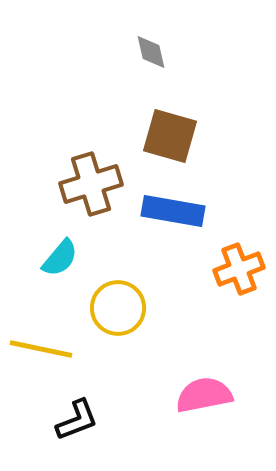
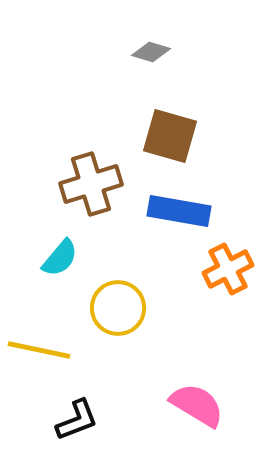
gray diamond: rotated 60 degrees counterclockwise
blue rectangle: moved 6 px right
orange cross: moved 11 px left; rotated 6 degrees counterclockwise
yellow line: moved 2 px left, 1 px down
pink semicircle: moved 7 px left, 10 px down; rotated 42 degrees clockwise
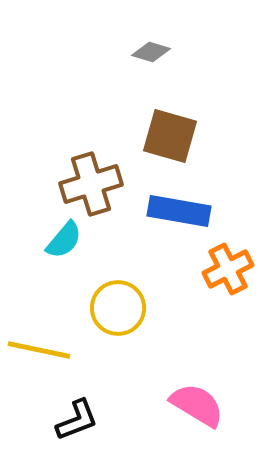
cyan semicircle: moved 4 px right, 18 px up
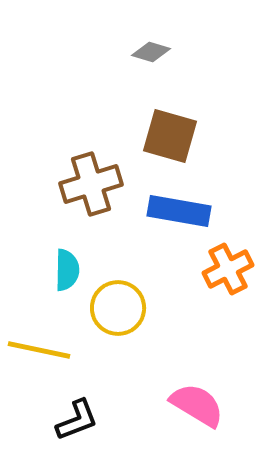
cyan semicircle: moved 3 px right, 30 px down; rotated 39 degrees counterclockwise
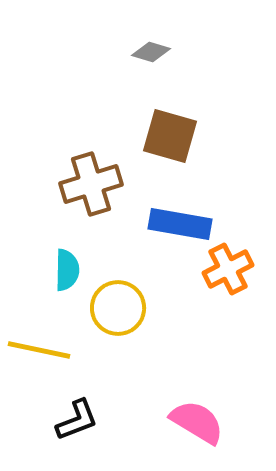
blue rectangle: moved 1 px right, 13 px down
pink semicircle: moved 17 px down
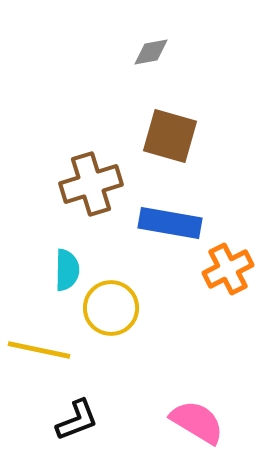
gray diamond: rotated 27 degrees counterclockwise
blue rectangle: moved 10 px left, 1 px up
yellow circle: moved 7 px left
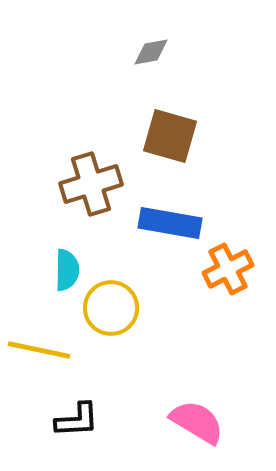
black L-shape: rotated 18 degrees clockwise
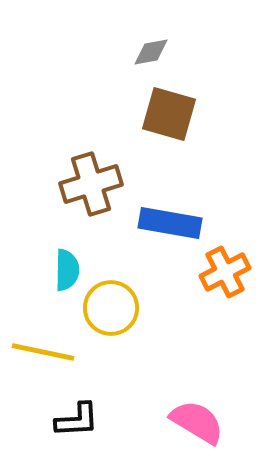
brown square: moved 1 px left, 22 px up
orange cross: moved 3 px left, 3 px down
yellow line: moved 4 px right, 2 px down
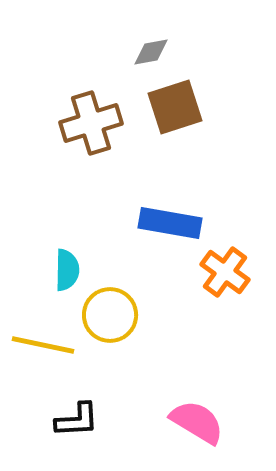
brown square: moved 6 px right, 7 px up; rotated 34 degrees counterclockwise
brown cross: moved 61 px up
orange cross: rotated 27 degrees counterclockwise
yellow circle: moved 1 px left, 7 px down
yellow line: moved 7 px up
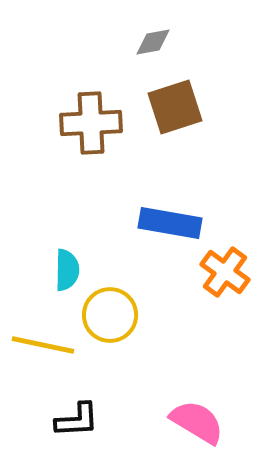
gray diamond: moved 2 px right, 10 px up
brown cross: rotated 14 degrees clockwise
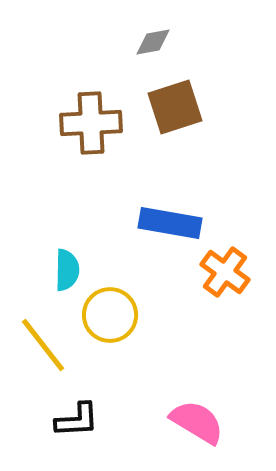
yellow line: rotated 40 degrees clockwise
